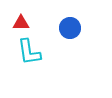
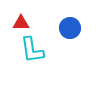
cyan L-shape: moved 3 px right, 2 px up
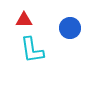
red triangle: moved 3 px right, 3 px up
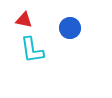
red triangle: rotated 12 degrees clockwise
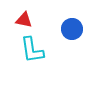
blue circle: moved 2 px right, 1 px down
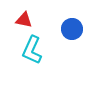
cyan L-shape: rotated 32 degrees clockwise
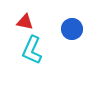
red triangle: moved 1 px right, 2 px down
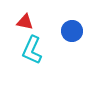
blue circle: moved 2 px down
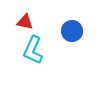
cyan L-shape: moved 1 px right
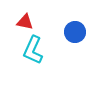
blue circle: moved 3 px right, 1 px down
